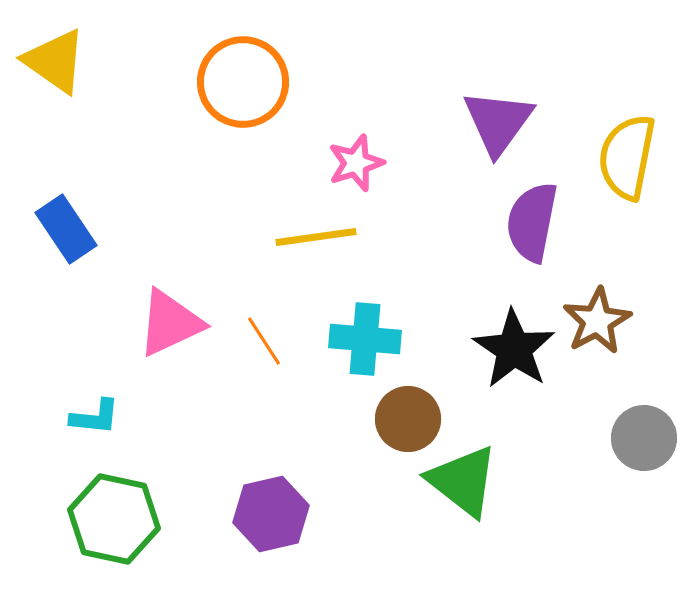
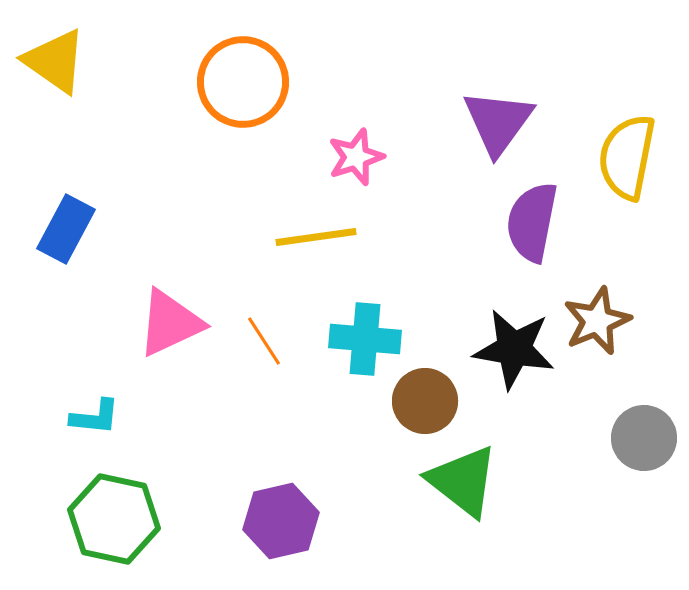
pink star: moved 6 px up
blue rectangle: rotated 62 degrees clockwise
brown star: rotated 6 degrees clockwise
black star: rotated 24 degrees counterclockwise
brown circle: moved 17 px right, 18 px up
purple hexagon: moved 10 px right, 7 px down
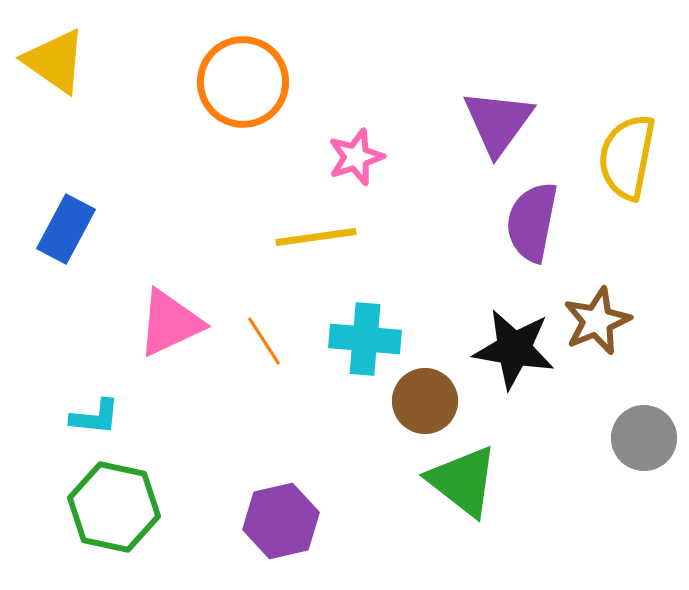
green hexagon: moved 12 px up
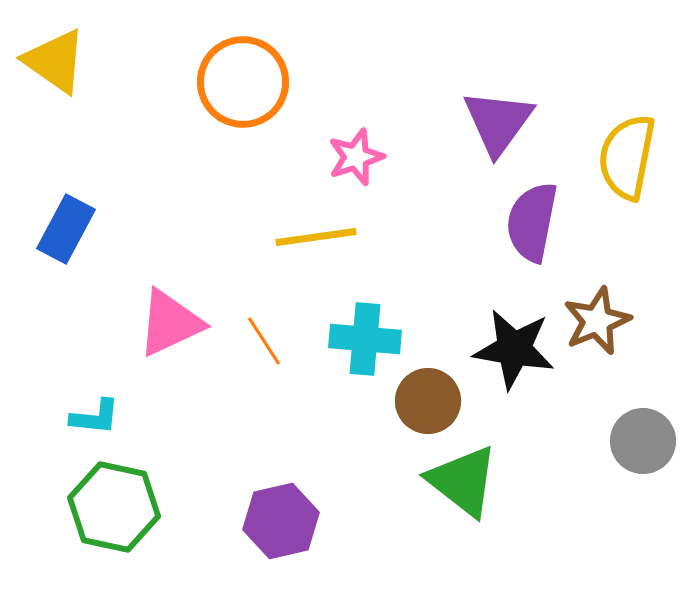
brown circle: moved 3 px right
gray circle: moved 1 px left, 3 px down
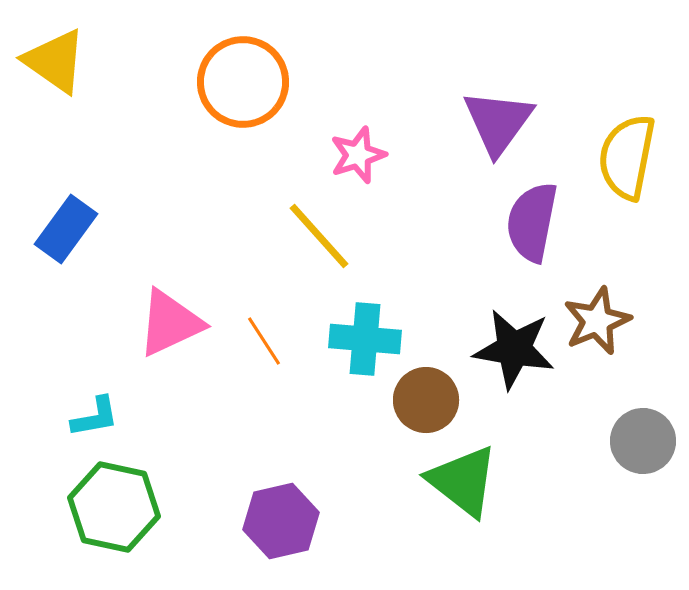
pink star: moved 2 px right, 2 px up
blue rectangle: rotated 8 degrees clockwise
yellow line: moved 3 px right, 1 px up; rotated 56 degrees clockwise
brown circle: moved 2 px left, 1 px up
cyan L-shape: rotated 16 degrees counterclockwise
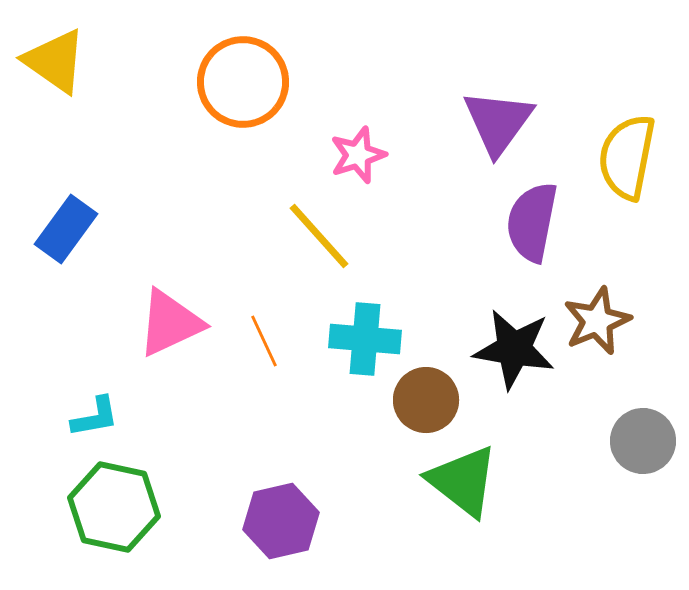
orange line: rotated 8 degrees clockwise
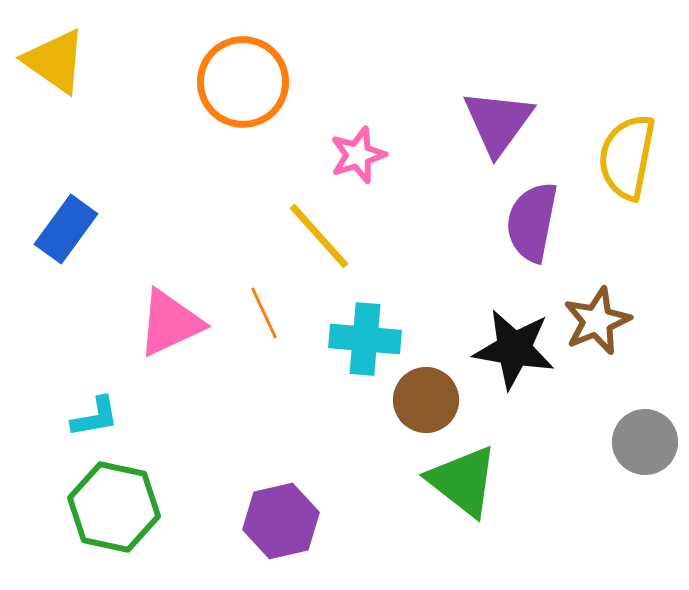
orange line: moved 28 px up
gray circle: moved 2 px right, 1 px down
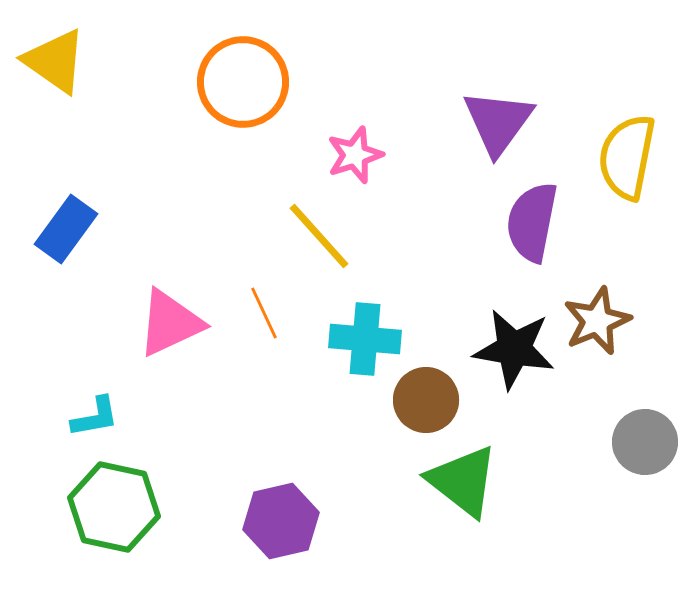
pink star: moved 3 px left
